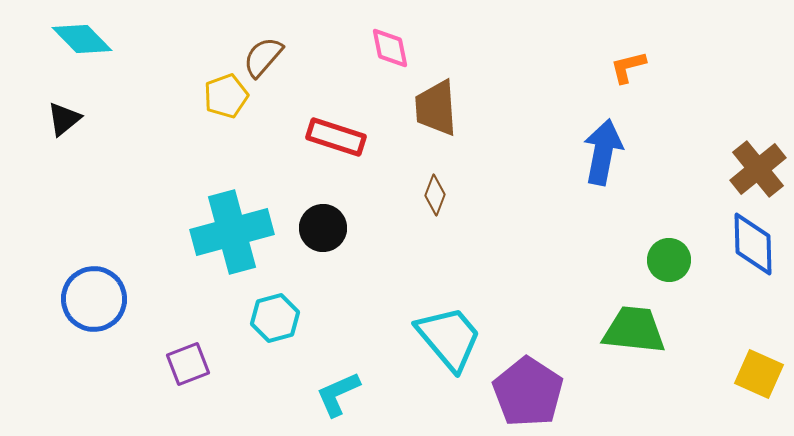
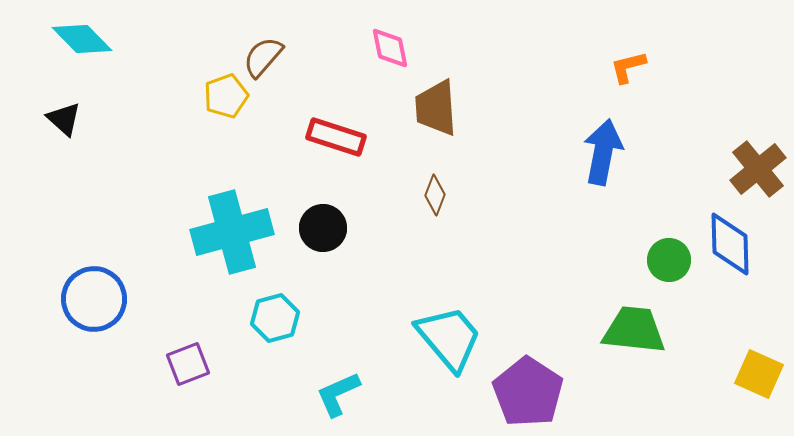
black triangle: rotated 39 degrees counterclockwise
blue diamond: moved 23 px left
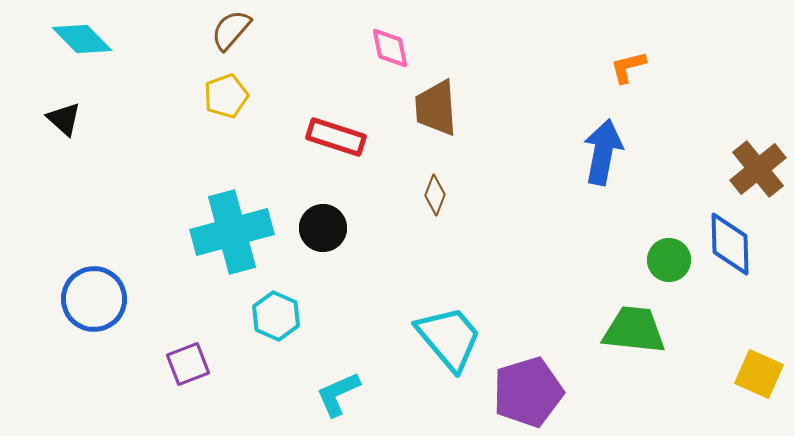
brown semicircle: moved 32 px left, 27 px up
cyan hexagon: moved 1 px right, 2 px up; rotated 21 degrees counterclockwise
purple pentagon: rotated 22 degrees clockwise
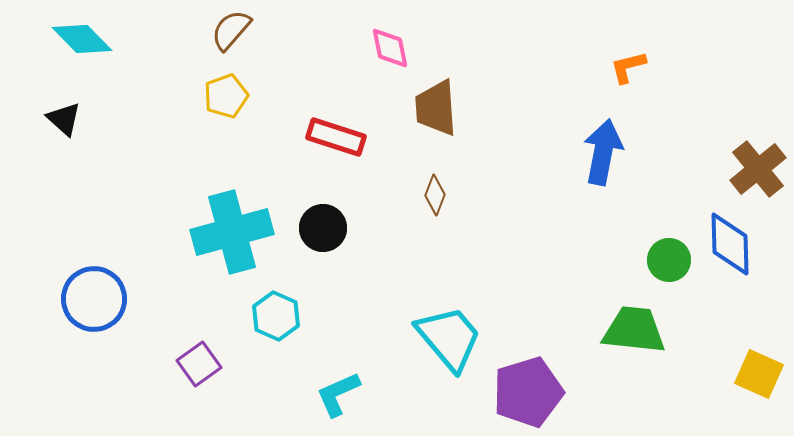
purple square: moved 11 px right; rotated 15 degrees counterclockwise
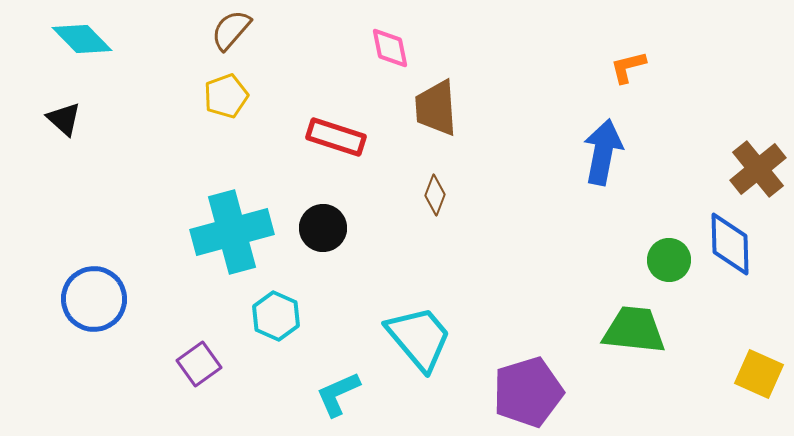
cyan trapezoid: moved 30 px left
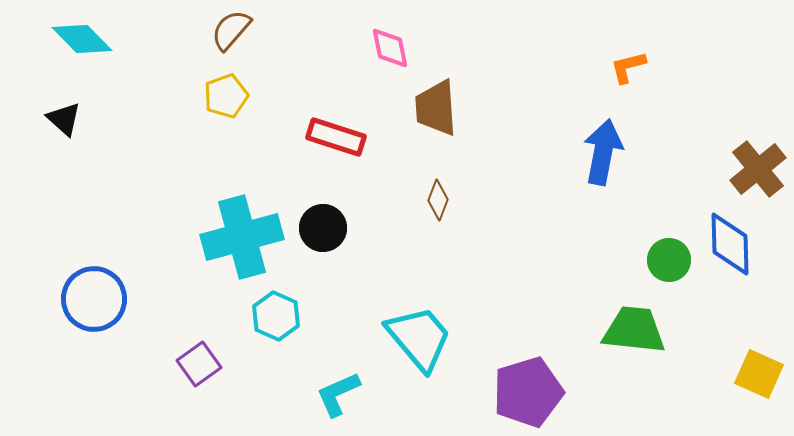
brown diamond: moved 3 px right, 5 px down
cyan cross: moved 10 px right, 5 px down
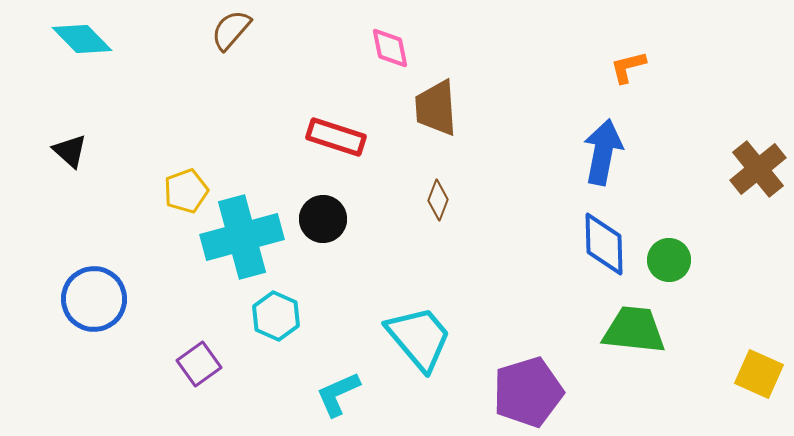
yellow pentagon: moved 40 px left, 95 px down
black triangle: moved 6 px right, 32 px down
black circle: moved 9 px up
blue diamond: moved 126 px left
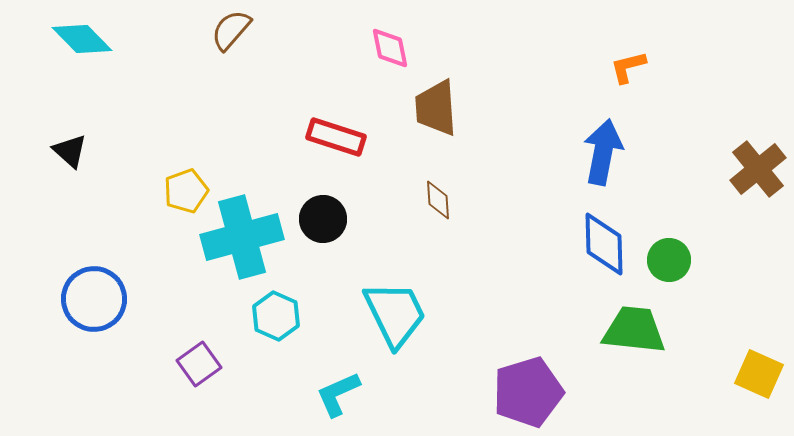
brown diamond: rotated 24 degrees counterclockwise
cyan trapezoid: moved 24 px left, 24 px up; rotated 14 degrees clockwise
